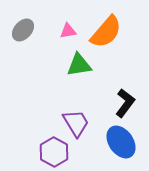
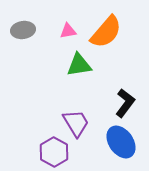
gray ellipse: rotated 40 degrees clockwise
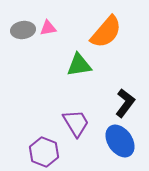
pink triangle: moved 20 px left, 3 px up
blue ellipse: moved 1 px left, 1 px up
purple hexagon: moved 10 px left; rotated 8 degrees counterclockwise
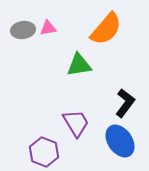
orange semicircle: moved 3 px up
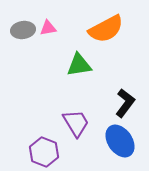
orange semicircle: rotated 21 degrees clockwise
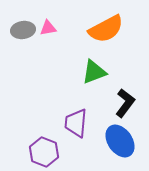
green triangle: moved 15 px right, 7 px down; rotated 12 degrees counterclockwise
purple trapezoid: rotated 144 degrees counterclockwise
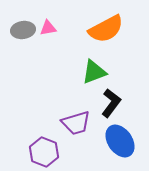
black L-shape: moved 14 px left
purple trapezoid: rotated 112 degrees counterclockwise
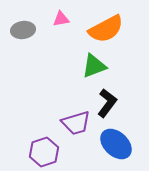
pink triangle: moved 13 px right, 9 px up
green triangle: moved 6 px up
black L-shape: moved 4 px left
blue ellipse: moved 4 px left, 3 px down; rotated 12 degrees counterclockwise
purple hexagon: rotated 20 degrees clockwise
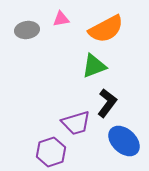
gray ellipse: moved 4 px right
blue ellipse: moved 8 px right, 3 px up
purple hexagon: moved 7 px right
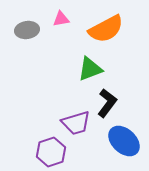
green triangle: moved 4 px left, 3 px down
